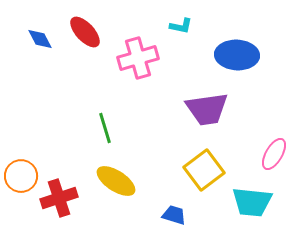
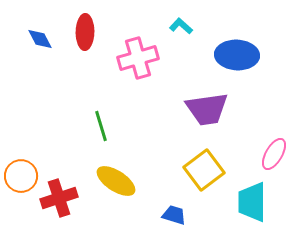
cyan L-shape: rotated 150 degrees counterclockwise
red ellipse: rotated 44 degrees clockwise
green line: moved 4 px left, 2 px up
cyan trapezoid: rotated 84 degrees clockwise
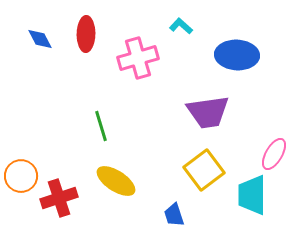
red ellipse: moved 1 px right, 2 px down
purple trapezoid: moved 1 px right, 3 px down
cyan trapezoid: moved 7 px up
blue trapezoid: rotated 125 degrees counterclockwise
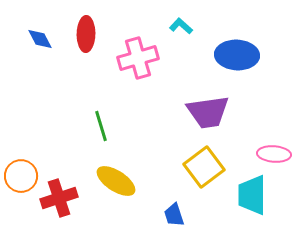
pink ellipse: rotated 64 degrees clockwise
yellow square: moved 3 px up
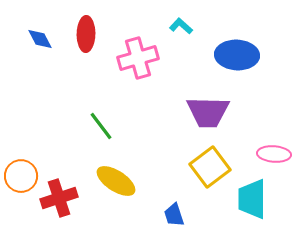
purple trapezoid: rotated 9 degrees clockwise
green line: rotated 20 degrees counterclockwise
yellow square: moved 6 px right
cyan trapezoid: moved 4 px down
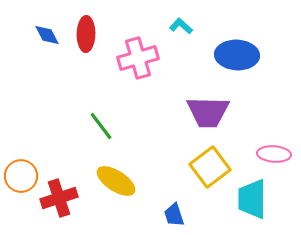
blue diamond: moved 7 px right, 4 px up
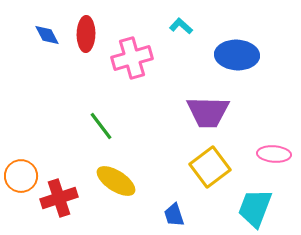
pink cross: moved 6 px left
cyan trapezoid: moved 3 px right, 9 px down; rotated 21 degrees clockwise
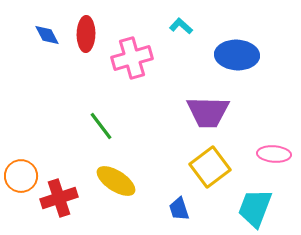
blue trapezoid: moved 5 px right, 6 px up
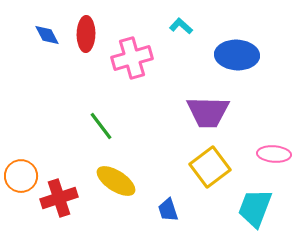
blue trapezoid: moved 11 px left, 1 px down
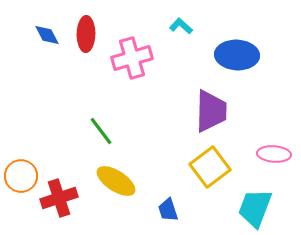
purple trapezoid: moved 3 px right, 1 px up; rotated 90 degrees counterclockwise
green line: moved 5 px down
